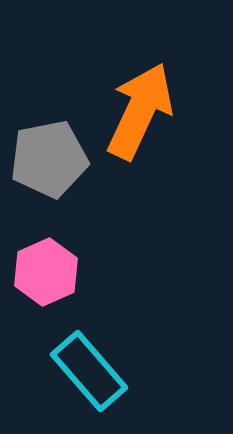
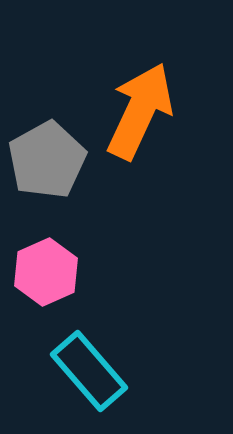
gray pentagon: moved 2 px left, 1 px down; rotated 18 degrees counterclockwise
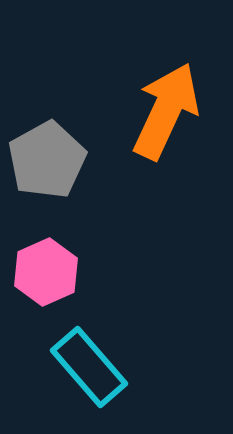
orange arrow: moved 26 px right
cyan rectangle: moved 4 px up
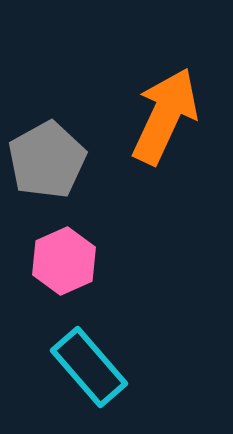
orange arrow: moved 1 px left, 5 px down
pink hexagon: moved 18 px right, 11 px up
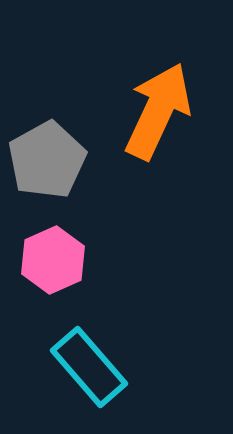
orange arrow: moved 7 px left, 5 px up
pink hexagon: moved 11 px left, 1 px up
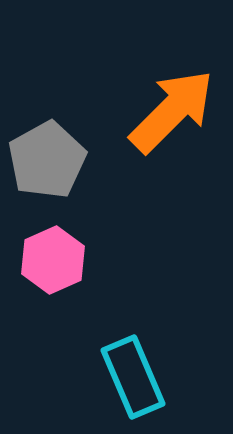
orange arrow: moved 14 px right; rotated 20 degrees clockwise
cyan rectangle: moved 44 px right, 10 px down; rotated 18 degrees clockwise
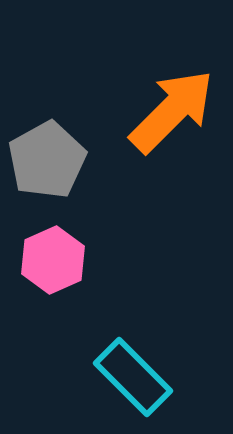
cyan rectangle: rotated 22 degrees counterclockwise
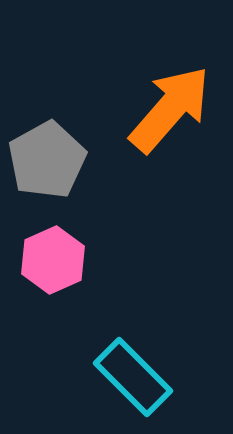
orange arrow: moved 2 px left, 2 px up; rotated 4 degrees counterclockwise
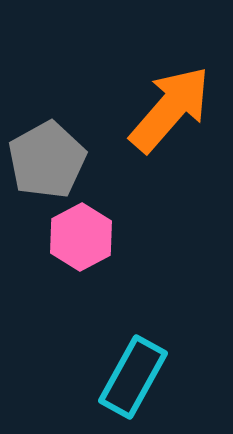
pink hexagon: moved 28 px right, 23 px up; rotated 4 degrees counterclockwise
cyan rectangle: rotated 74 degrees clockwise
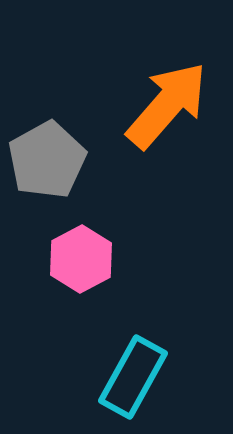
orange arrow: moved 3 px left, 4 px up
pink hexagon: moved 22 px down
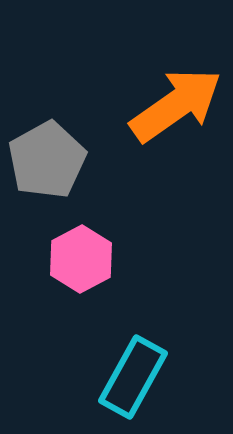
orange arrow: moved 9 px right; rotated 14 degrees clockwise
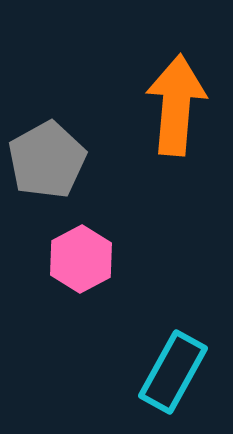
orange arrow: rotated 50 degrees counterclockwise
cyan rectangle: moved 40 px right, 5 px up
